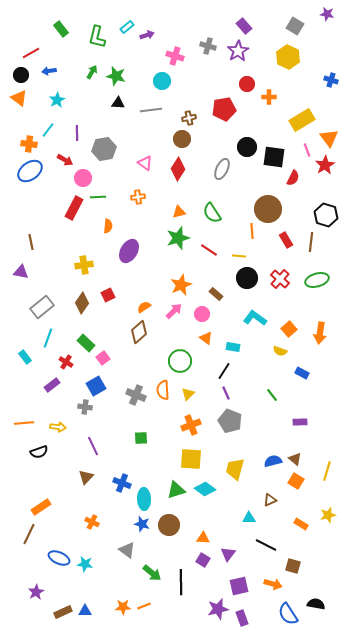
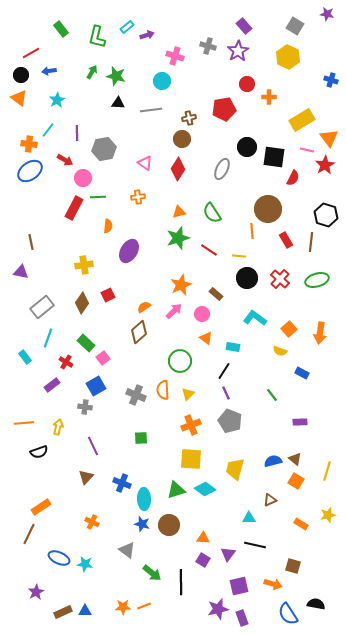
pink line at (307, 150): rotated 56 degrees counterclockwise
yellow arrow at (58, 427): rotated 84 degrees counterclockwise
black line at (266, 545): moved 11 px left; rotated 15 degrees counterclockwise
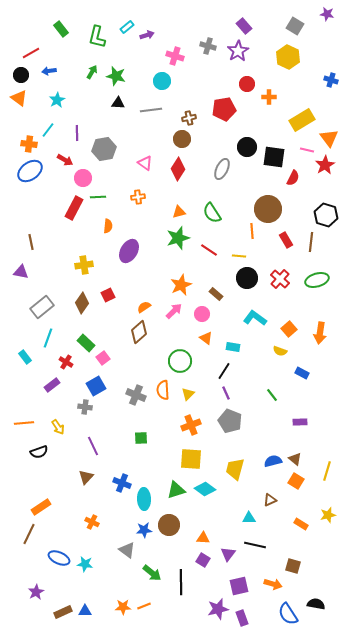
yellow arrow at (58, 427): rotated 133 degrees clockwise
blue star at (142, 524): moved 2 px right, 6 px down; rotated 21 degrees counterclockwise
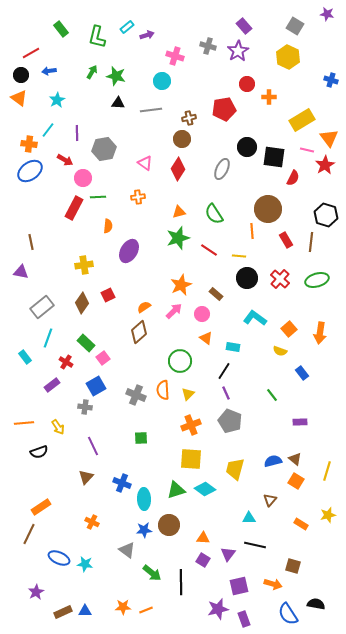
green semicircle at (212, 213): moved 2 px right, 1 px down
blue rectangle at (302, 373): rotated 24 degrees clockwise
brown triangle at (270, 500): rotated 24 degrees counterclockwise
orange line at (144, 606): moved 2 px right, 4 px down
purple rectangle at (242, 618): moved 2 px right, 1 px down
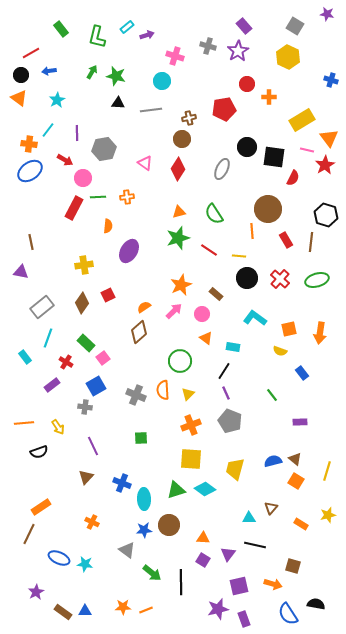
orange cross at (138, 197): moved 11 px left
orange square at (289, 329): rotated 28 degrees clockwise
brown triangle at (270, 500): moved 1 px right, 8 px down
brown rectangle at (63, 612): rotated 60 degrees clockwise
